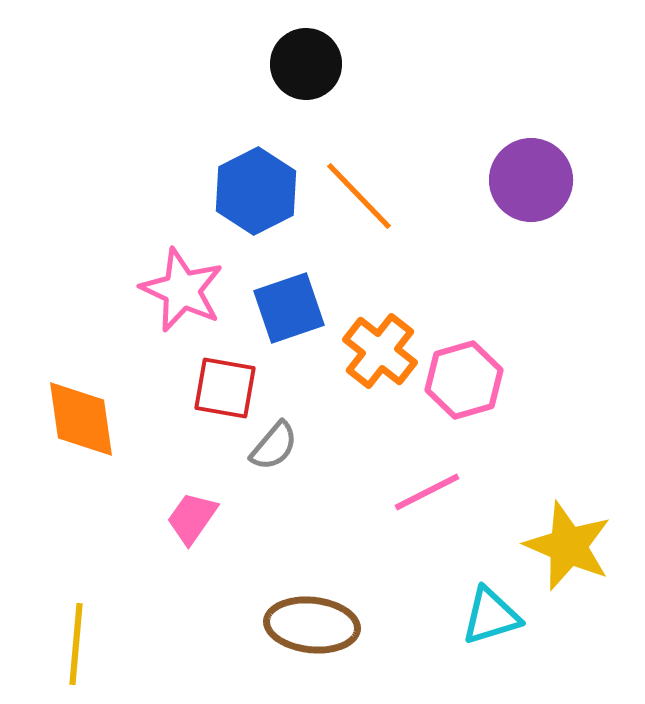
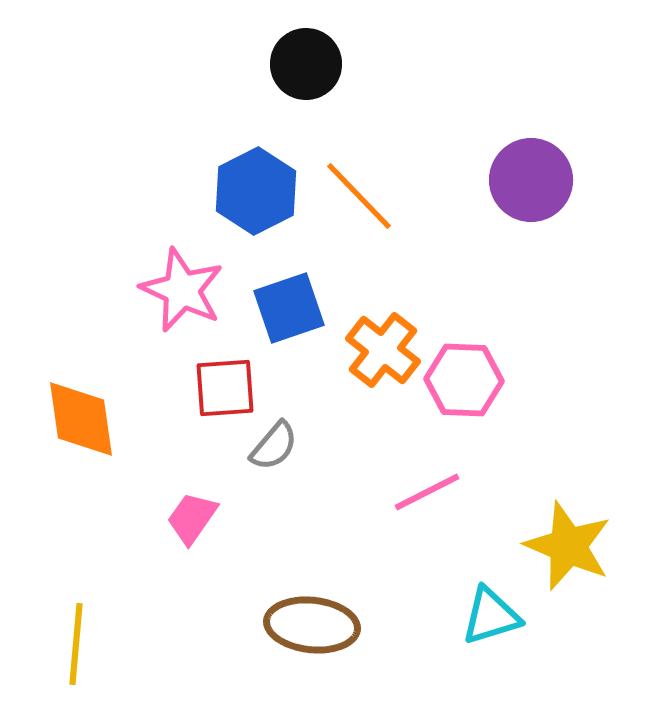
orange cross: moved 3 px right, 1 px up
pink hexagon: rotated 18 degrees clockwise
red square: rotated 14 degrees counterclockwise
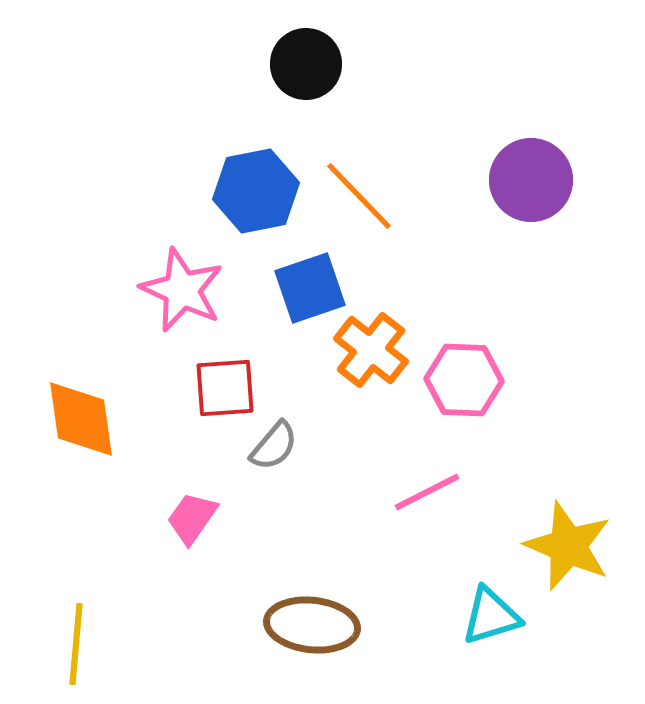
blue hexagon: rotated 16 degrees clockwise
blue square: moved 21 px right, 20 px up
orange cross: moved 12 px left
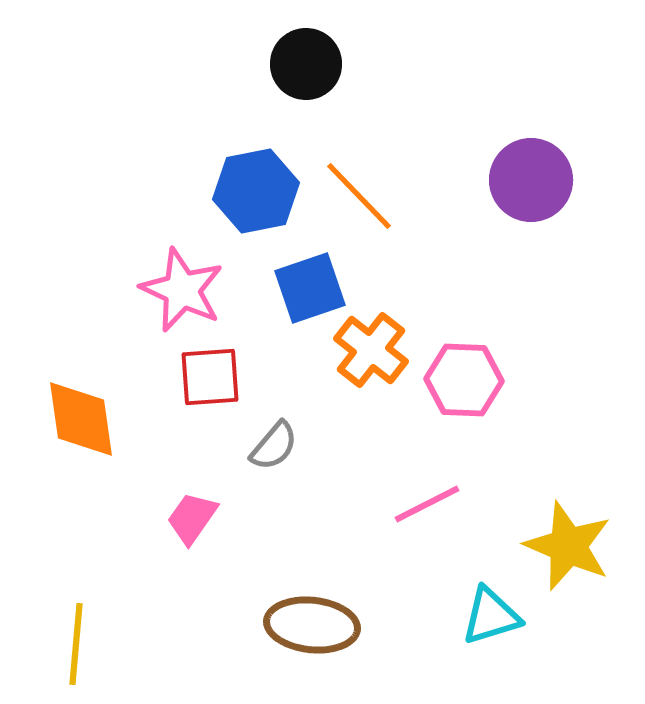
red square: moved 15 px left, 11 px up
pink line: moved 12 px down
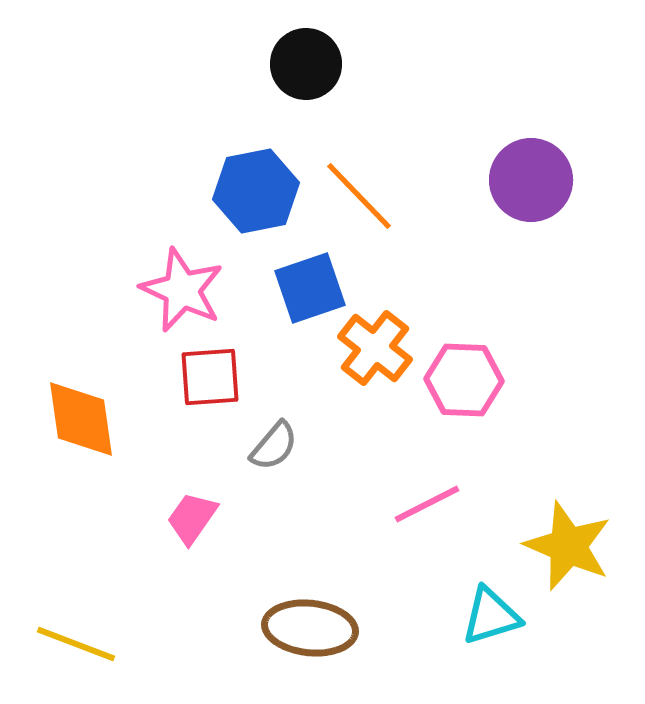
orange cross: moved 4 px right, 2 px up
brown ellipse: moved 2 px left, 3 px down
yellow line: rotated 74 degrees counterclockwise
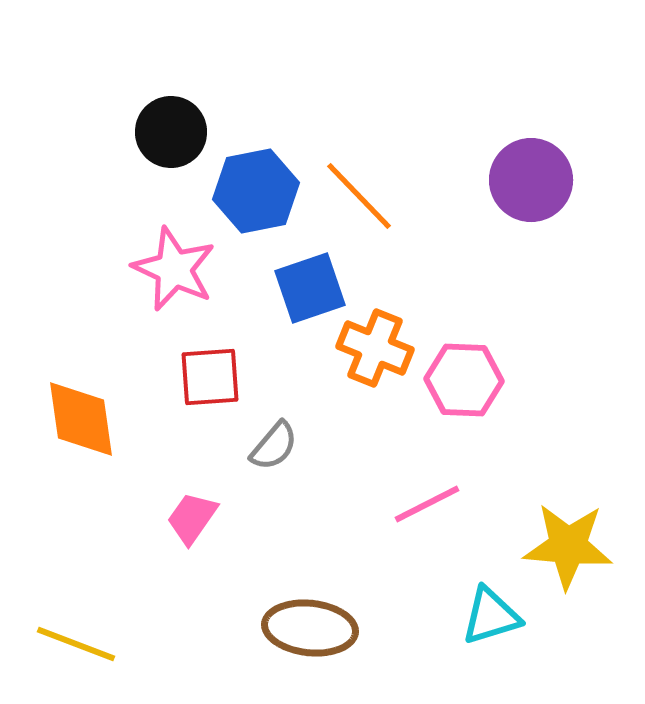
black circle: moved 135 px left, 68 px down
pink star: moved 8 px left, 21 px up
orange cross: rotated 16 degrees counterclockwise
yellow star: rotated 18 degrees counterclockwise
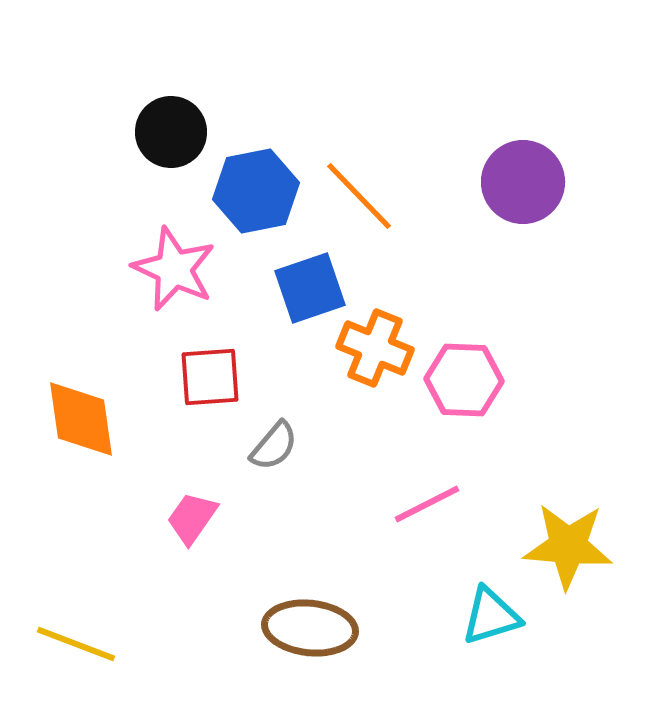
purple circle: moved 8 px left, 2 px down
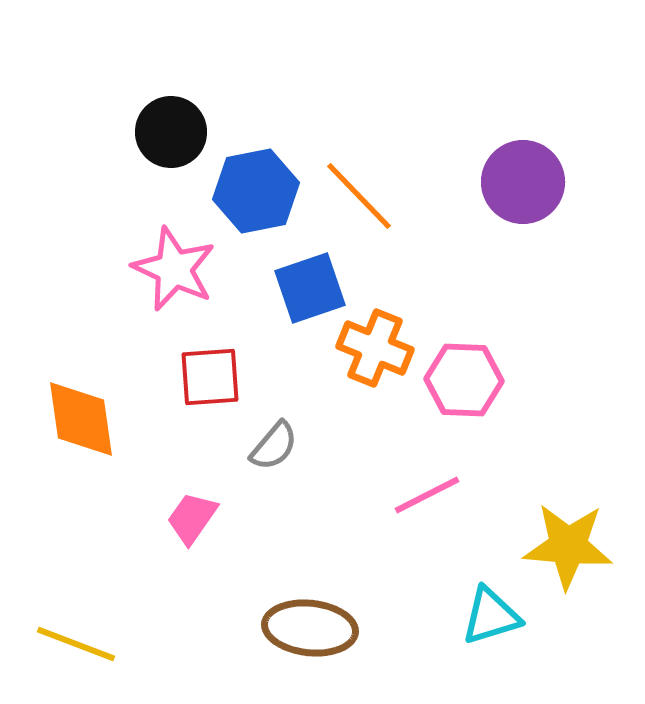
pink line: moved 9 px up
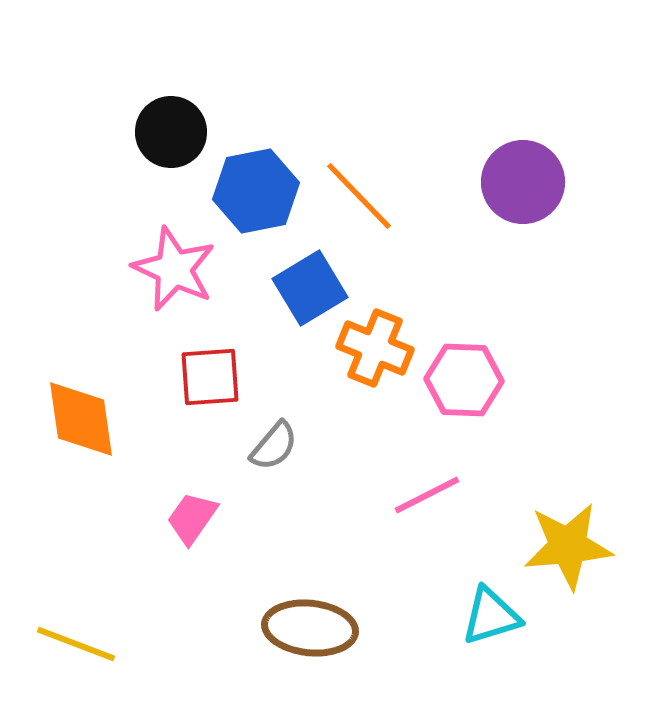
blue square: rotated 12 degrees counterclockwise
yellow star: rotated 10 degrees counterclockwise
